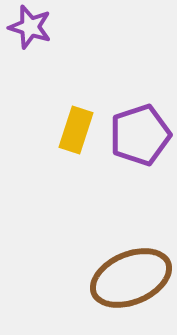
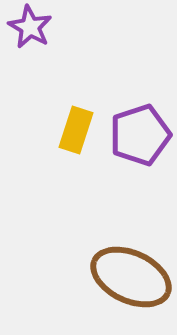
purple star: rotated 12 degrees clockwise
brown ellipse: moved 1 px up; rotated 48 degrees clockwise
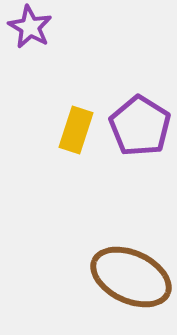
purple pentagon: moved 9 px up; rotated 22 degrees counterclockwise
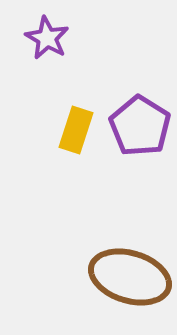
purple star: moved 17 px right, 11 px down
brown ellipse: moved 1 px left; rotated 8 degrees counterclockwise
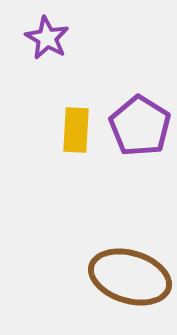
yellow rectangle: rotated 15 degrees counterclockwise
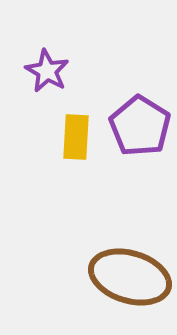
purple star: moved 33 px down
yellow rectangle: moved 7 px down
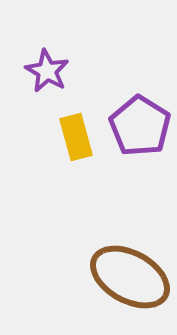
yellow rectangle: rotated 18 degrees counterclockwise
brown ellipse: rotated 12 degrees clockwise
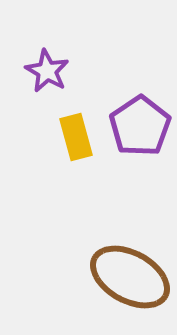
purple pentagon: rotated 6 degrees clockwise
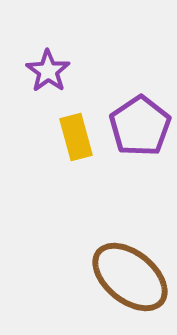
purple star: moved 1 px right; rotated 6 degrees clockwise
brown ellipse: rotated 10 degrees clockwise
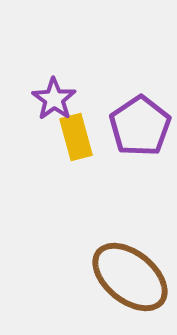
purple star: moved 6 px right, 28 px down
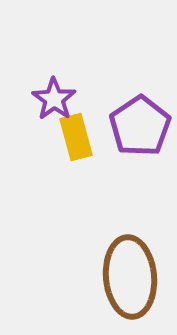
brown ellipse: rotated 46 degrees clockwise
